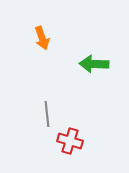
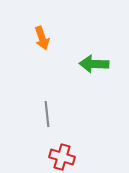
red cross: moved 8 px left, 16 px down
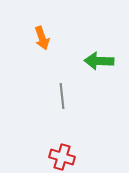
green arrow: moved 5 px right, 3 px up
gray line: moved 15 px right, 18 px up
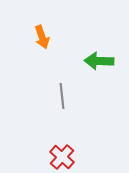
orange arrow: moved 1 px up
red cross: rotated 25 degrees clockwise
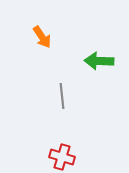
orange arrow: rotated 15 degrees counterclockwise
red cross: rotated 25 degrees counterclockwise
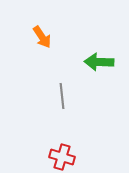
green arrow: moved 1 px down
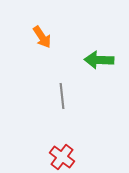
green arrow: moved 2 px up
red cross: rotated 20 degrees clockwise
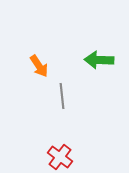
orange arrow: moved 3 px left, 29 px down
red cross: moved 2 px left
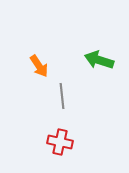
green arrow: rotated 16 degrees clockwise
red cross: moved 15 px up; rotated 25 degrees counterclockwise
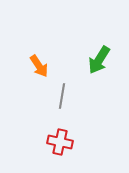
green arrow: rotated 76 degrees counterclockwise
gray line: rotated 15 degrees clockwise
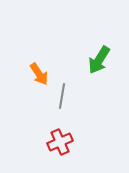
orange arrow: moved 8 px down
red cross: rotated 35 degrees counterclockwise
